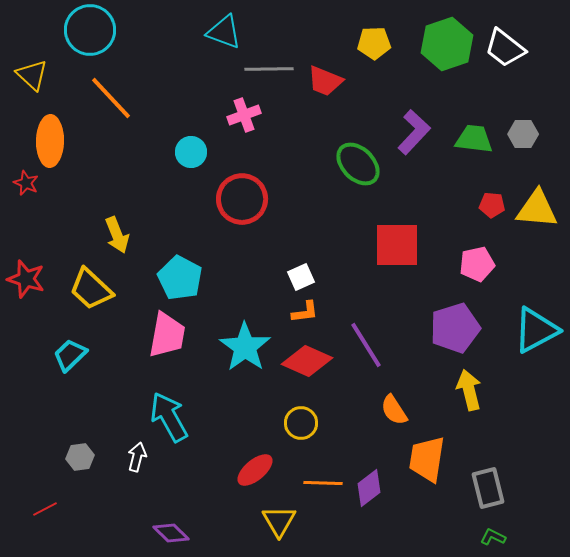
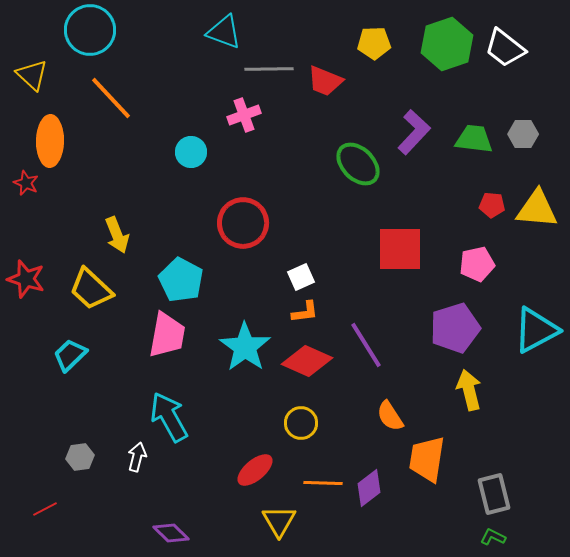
red circle at (242, 199): moved 1 px right, 24 px down
red square at (397, 245): moved 3 px right, 4 px down
cyan pentagon at (180, 278): moved 1 px right, 2 px down
orange semicircle at (394, 410): moved 4 px left, 6 px down
gray rectangle at (488, 488): moved 6 px right, 6 px down
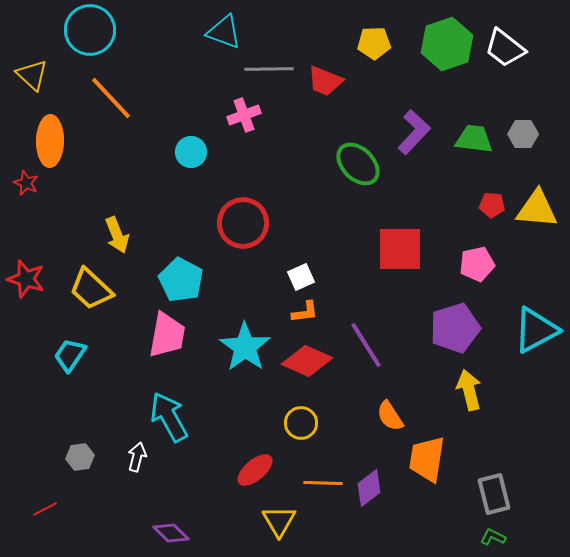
cyan trapezoid at (70, 355): rotated 12 degrees counterclockwise
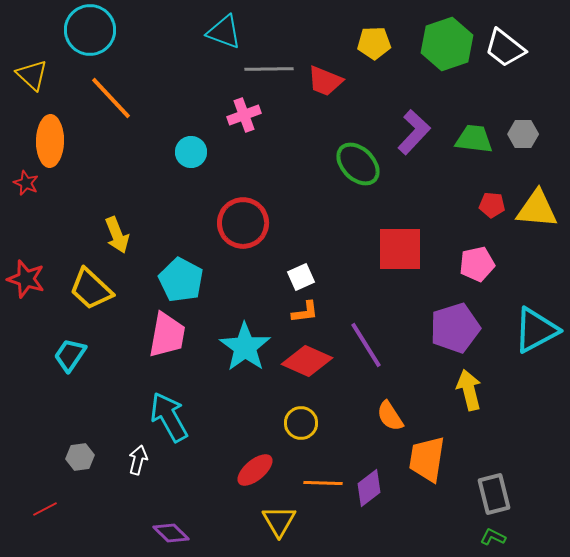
white arrow at (137, 457): moved 1 px right, 3 px down
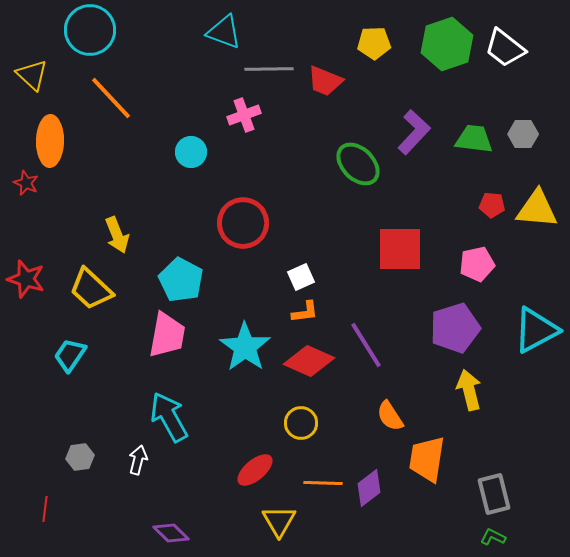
red diamond at (307, 361): moved 2 px right
red line at (45, 509): rotated 55 degrees counterclockwise
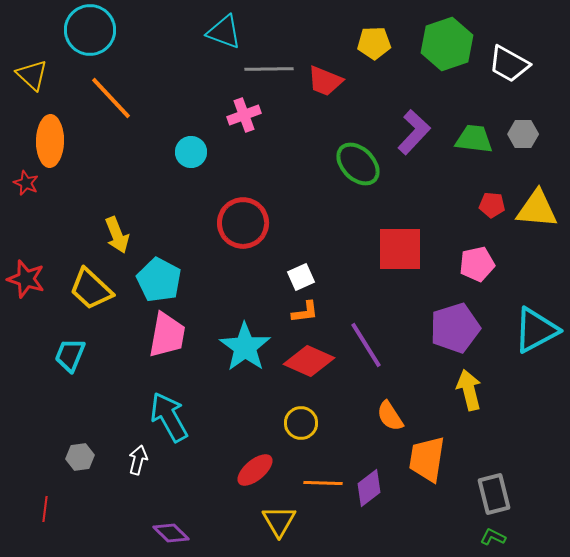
white trapezoid at (505, 48): moved 4 px right, 16 px down; rotated 9 degrees counterclockwise
cyan pentagon at (181, 280): moved 22 px left
cyan trapezoid at (70, 355): rotated 12 degrees counterclockwise
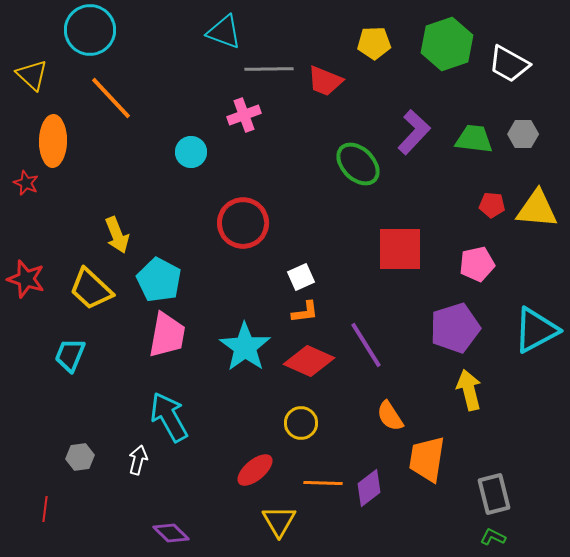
orange ellipse at (50, 141): moved 3 px right
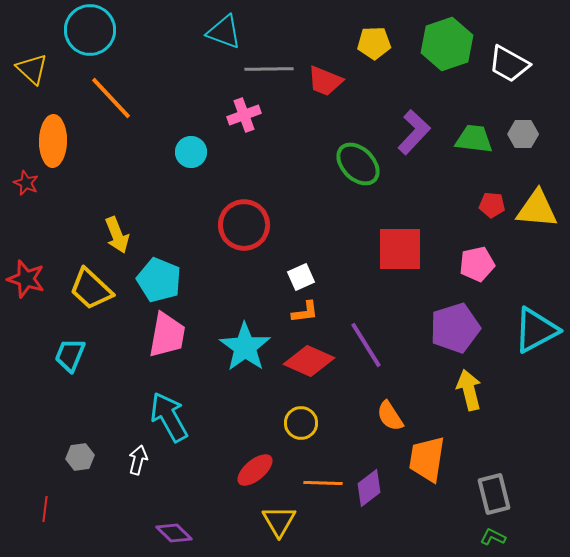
yellow triangle at (32, 75): moved 6 px up
red circle at (243, 223): moved 1 px right, 2 px down
cyan pentagon at (159, 280): rotated 6 degrees counterclockwise
purple diamond at (171, 533): moved 3 px right
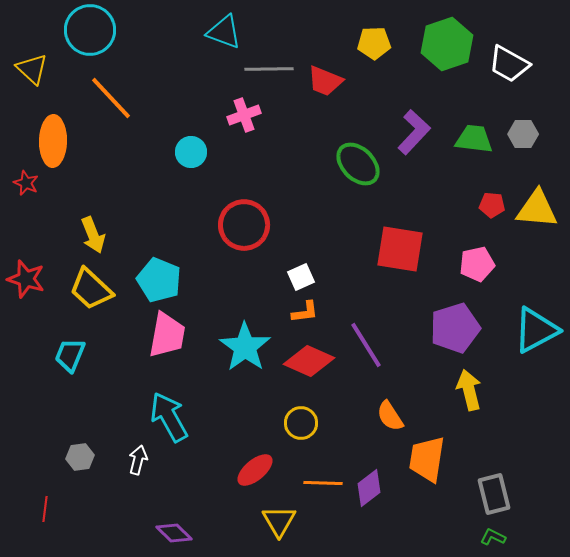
yellow arrow at (117, 235): moved 24 px left
red square at (400, 249): rotated 9 degrees clockwise
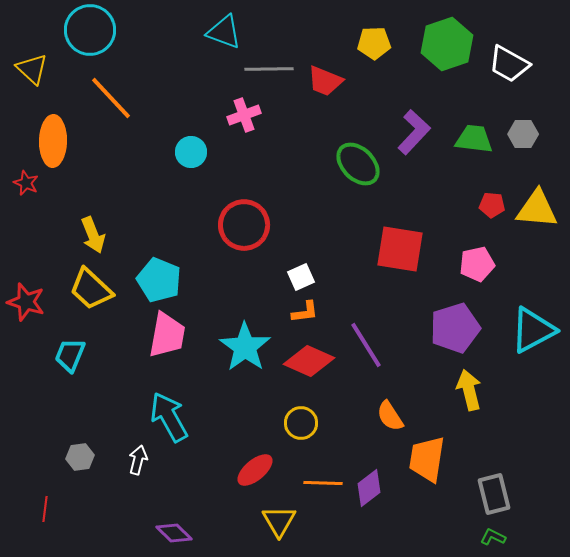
red star at (26, 279): moved 23 px down
cyan triangle at (536, 330): moved 3 px left
